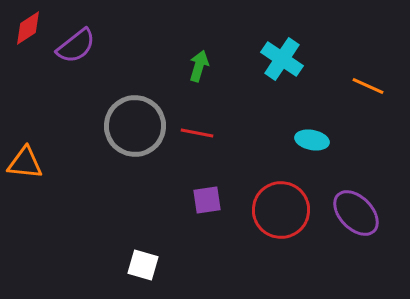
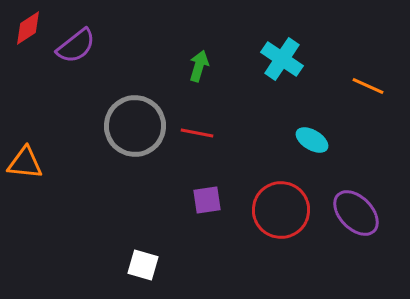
cyan ellipse: rotated 20 degrees clockwise
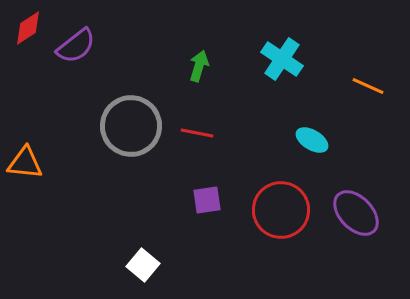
gray circle: moved 4 px left
white square: rotated 24 degrees clockwise
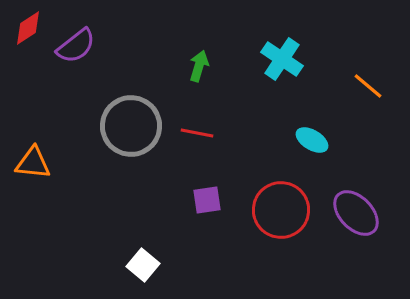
orange line: rotated 16 degrees clockwise
orange triangle: moved 8 px right
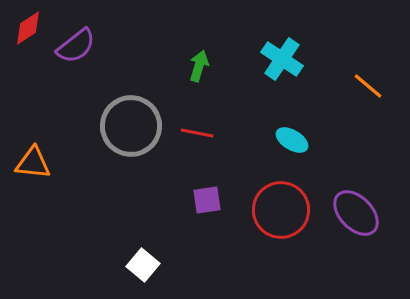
cyan ellipse: moved 20 px left
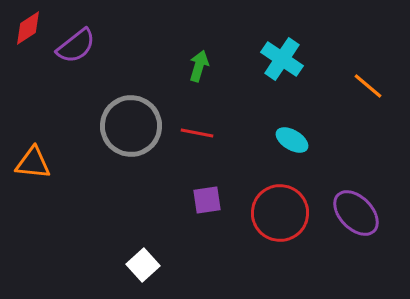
red circle: moved 1 px left, 3 px down
white square: rotated 8 degrees clockwise
